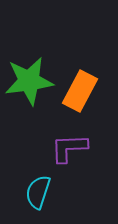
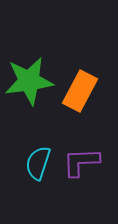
purple L-shape: moved 12 px right, 14 px down
cyan semicircle: moved 29 px up
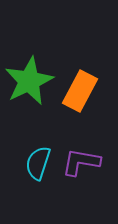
green star: rotated 18 degrees counterclockwise
purple L-shape: rotated 12 degrees clockwise
